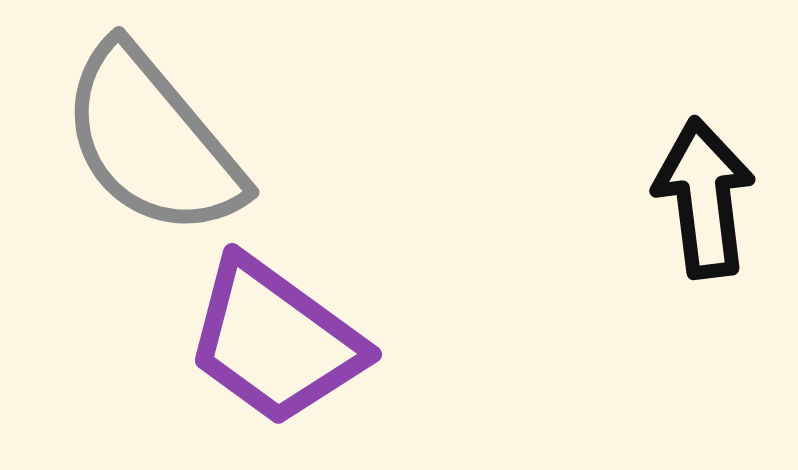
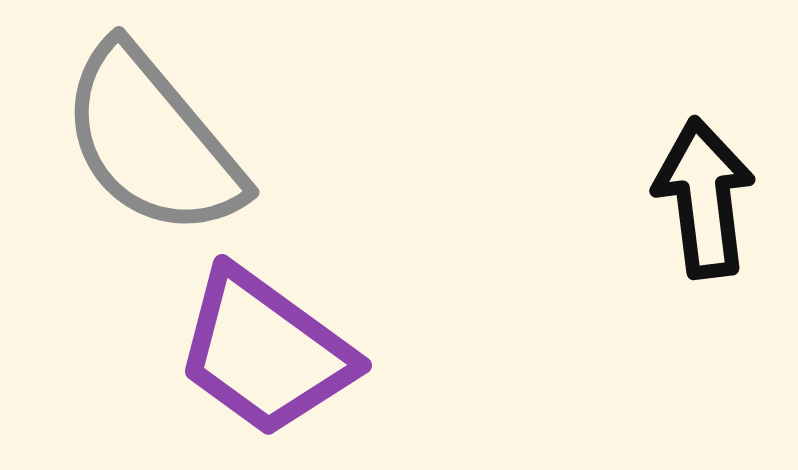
purple trapezoid: moved 10 px left, 11 px down
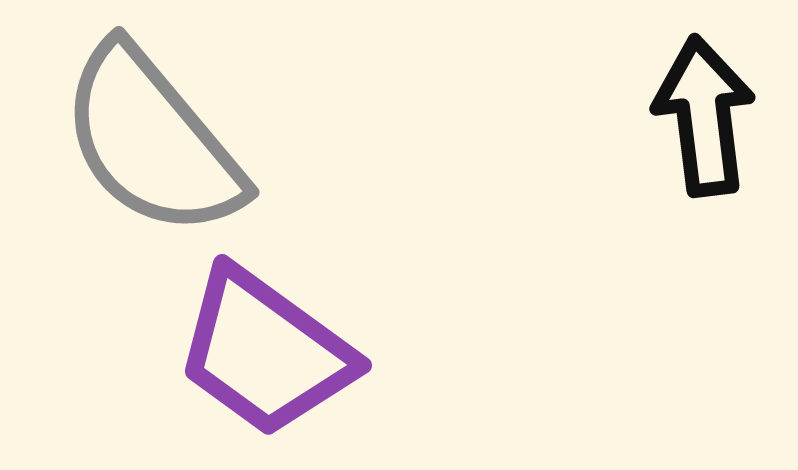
black arrow: moved 82 px up
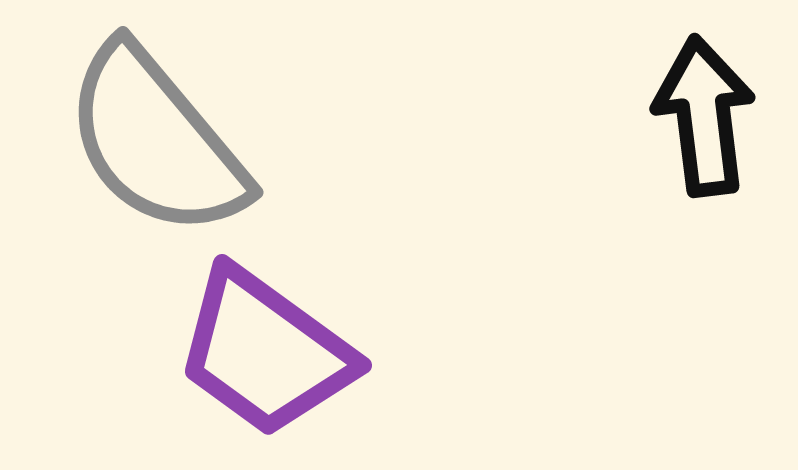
gray semicircle: moved 4 px right
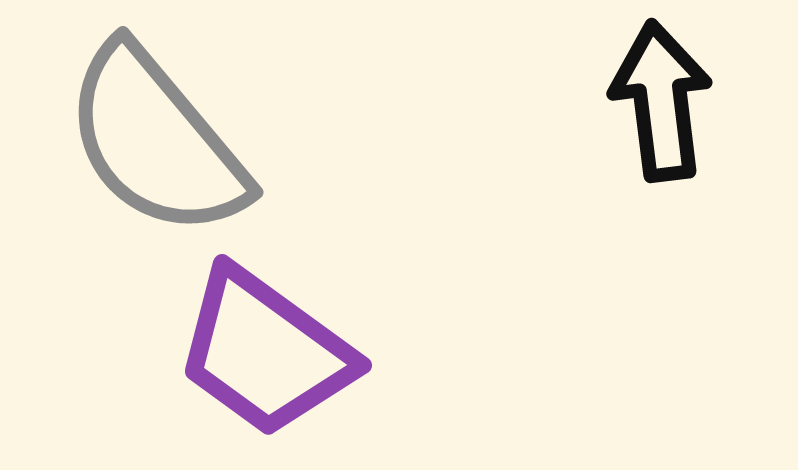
black arrow: moved 43 px left, 15 px up
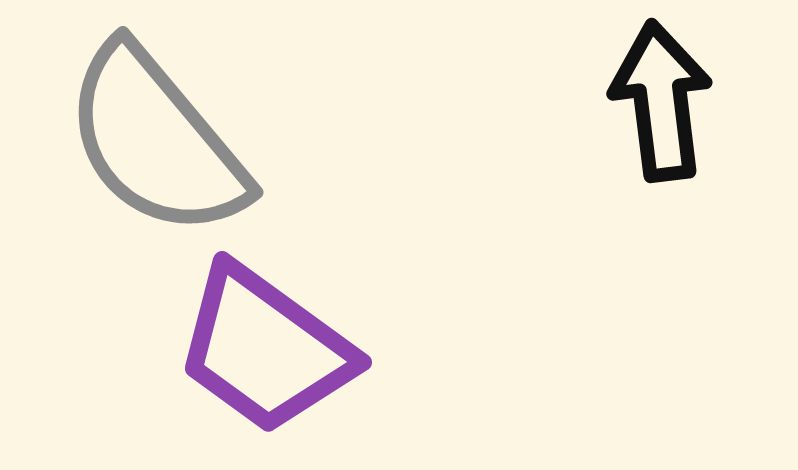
purple trapezoid: moved 3 px up
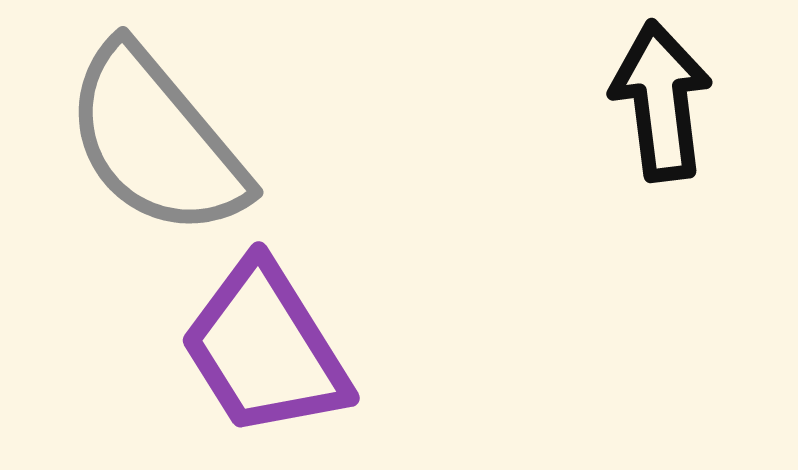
purple trapezoid: rotated 22 degrees clockwise
